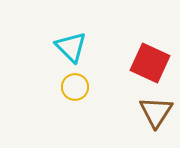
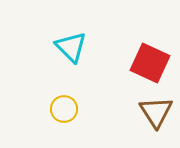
yellow circle: moved 11 px left, 22 px down
brown triangle: rotated 6 degrees counterclockwise
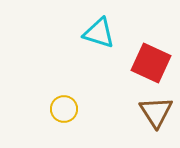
cyan triangle: moved 28 px right, 14 px up; rotated 28 degrees counterclockwise
red square: moved 1 px right
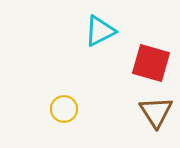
cyan triangle: moved 1 px right, 2 px up; rotated 44 degrees counterclockwise
red square: rotated 9 degrees counterclockwise
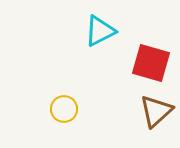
brown triangle: moved 1 px up; rotated 21 degrees clockwise
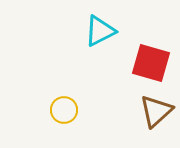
yellow circle: moved 1 px down
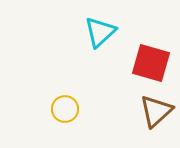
cyan triangle: moved 1 px down; rotated 16 degrees counterclockwise
yellow circle: moved 1 px right, 1 px up
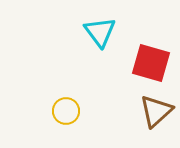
cyan triangle: rotated 24 degrees counterclockwise
yellow circle: moved 1 px right, 2 px down
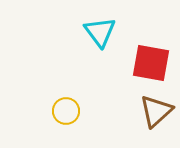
red square: rotated 6 degrees counterclockwise
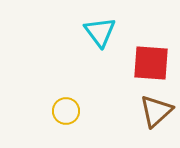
red square: rotated 6 degrees counterclockwise
